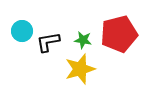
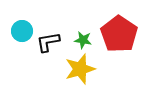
red pentagon: rotated 24 degrees counterclockwise
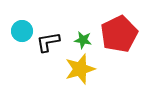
red pentagon: rotated 12 degrees clockwise
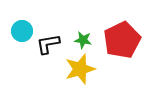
red pentagon: moved 3 px right, 6 px down
black L-shape: moved 2 px down
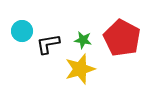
red pentagon: moved 2 px up; rotated 18 degrees counterclockwise
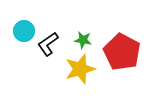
cyan circle: moved 2 px right
red pentagon: moved 14 px down
black L-shape: rotated 25 degrees counterclockwise
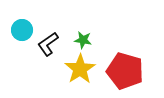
cyan circle: moved 2 px left, 1 px up
red pentagon: moved 3 px right, 19 px down; rotated 12 degrees counterclockwise
yellow star: rotated 16 degrees counterclockwise
